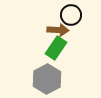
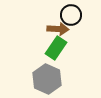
brown arrow: moved 1 px up
gray hexagon: rotated 8 degrees counterclockwise
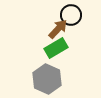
brown arrow: rotated 50 degrees counterclockwise
green rectangle: rotated 25 degrees clockwise
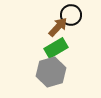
brown arrow: moved 2 px up
gray hexagon: moved 4 px right, 7 px up; rotated 20 degrees clockwise
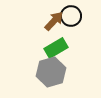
black circle: moved 1 px down
brown arrow: moved 4 px left, 6 px up
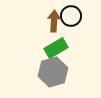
brown arrow: rotated 40 degrees counterclockwise
gray hexagon: moved 2 px right
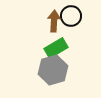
gray hexagon: moved 2 px up
